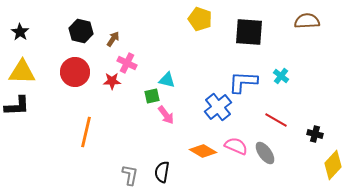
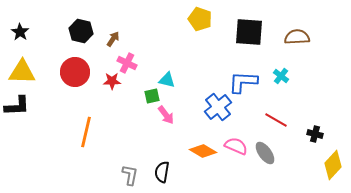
brown semicircle: moved 10 px left, 16 px down
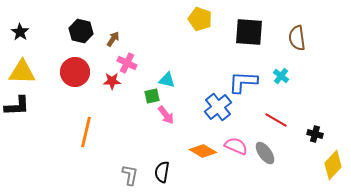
brown semicircle: moved 1 px down; rotated 95 degrees counterclockwise
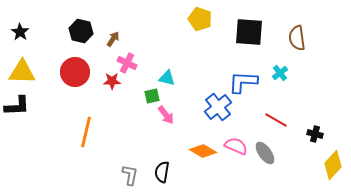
cyan cross: moved 1 px left, 3 px up; rotated 14 degrees clockwise
cyan triangle: moved 2 px up
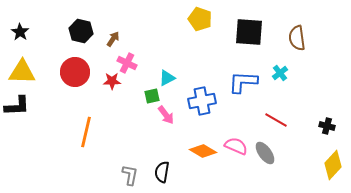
cyan triangle: rotated 42 degrees counterclockwise
blue cross: moved 16 px left, 6 px up; rotated 28 degrees clockwise
black cross: moved 12 px right, 8 px up
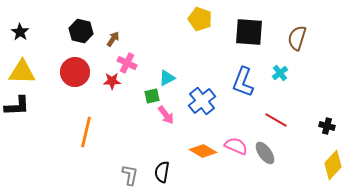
brown semicircle: rotated 25 degrees clockwise
blue L-shape: rotated 72 degrees counterclockwise
blue cross: rotated 28 degrees counterclockwise
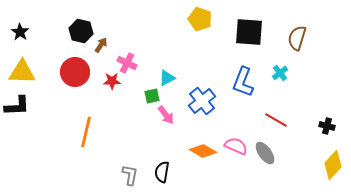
brown arrow: moved 12 px left, 6 px down
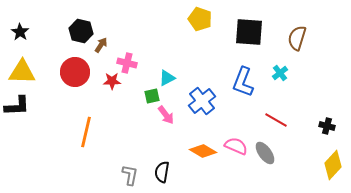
pink cross: rotated 12 degrees counterclockwise
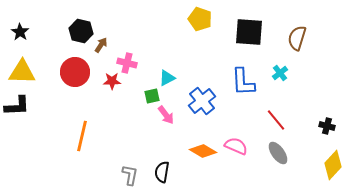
blue L-shape: rotated 24 degrees counterclockwise
red line: rotated 20 degrees clockwise
orange line: moved 4 px left, 4 px down
gray ellipse: moved 13 px right
